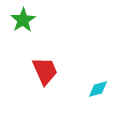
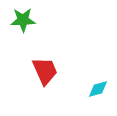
green star: rotated 30 degrees clockwise
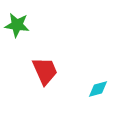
green star: moved 6 px left, 5 px down; rotated 10 degrees clockwise
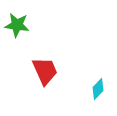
cyan diamond: rotated 30 degrees counterclockwise
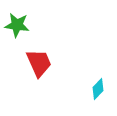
red trapezoid: moved 6 px left, 8 px up
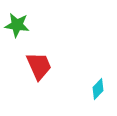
red trapezoid: moved 3 px down
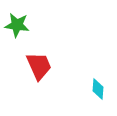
cyan diamond: rotated 40 degrees counterclockwise
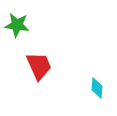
cyan diamond: moved 1 px left, 1 px up
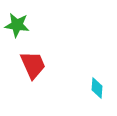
red trapezoid: moved 6 px left, 1 px up
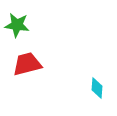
red trapezoid: moved 6 px left, 1 px up; rotated 80 degrees counterclockwise
